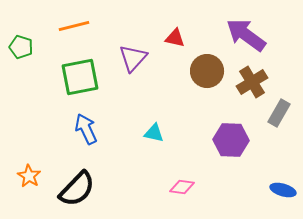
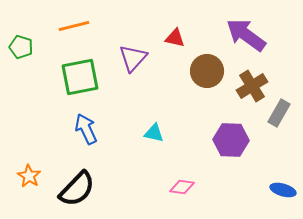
brown cross: moved 4 px down
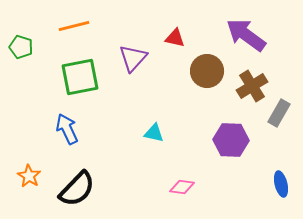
blue arrow: moved 19 px left
blue ellipse: moved 2 px left, 6 px up; rotated 60 degrees clockwise
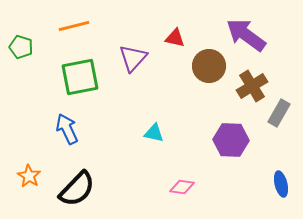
brown circle: moved 2 px right, 5 px up
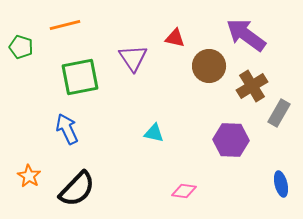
orange line: moved 9 px left, 1 px up
purple triangle: rotated 16 degrees counterclockwise
pink diamond: moved 2 px right, 4 px down
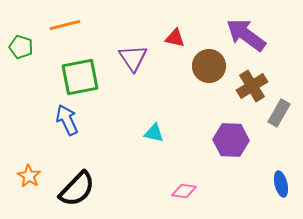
blue arrow: moved 9 px up
